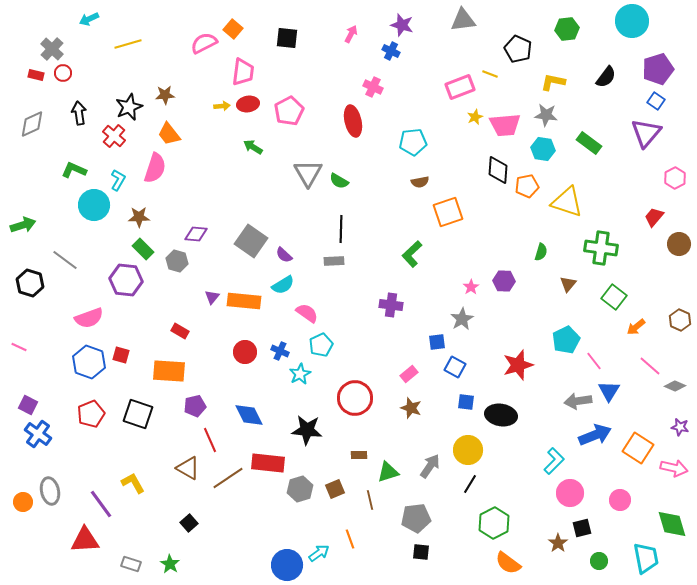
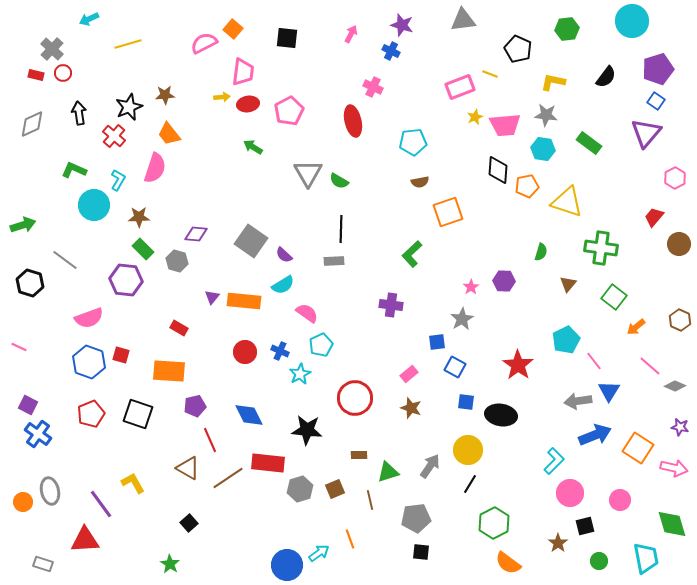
yellow arrow at (222, 106): moved 9 px up
red rectangle at (180, 331): moved 1 px left, 3 px up
red star at (518, 365): rotated 20 degrees counterclockwise
black square at (582, 528): moved 3 px right, 2 px up
gray rectangle at (131, 564): moved 88 px left
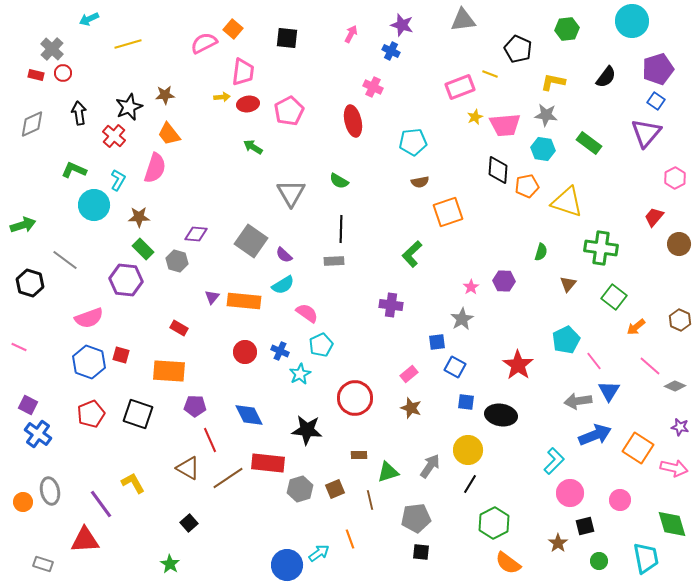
gray triangle at (308, 173): moved 17 px left, 20 px down
purple pentagon at (195, 406): rotated 15 degrees clockwise
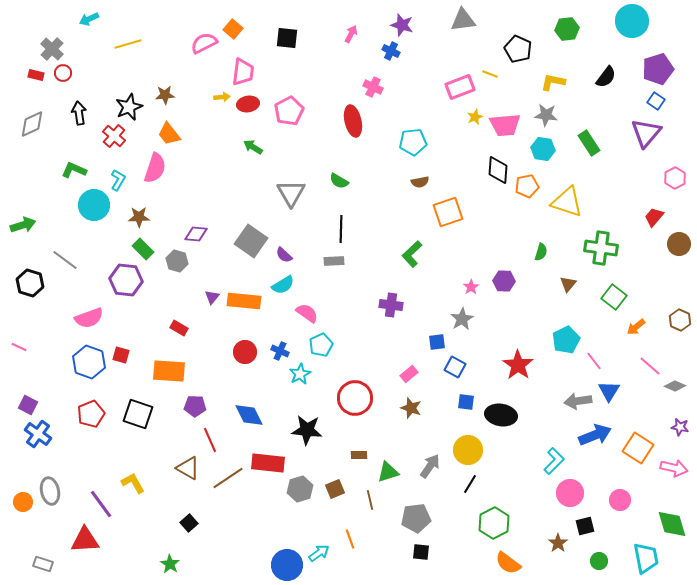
green rectangle at (589, 143): rotated 20 degrees clockwise
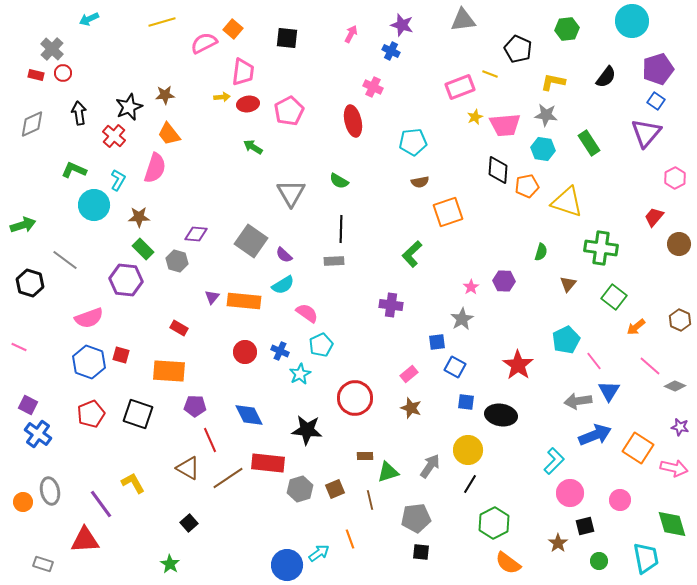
yellow line at (128, 44): moved 34 px right, 22 px up
brown rectangle at (359, 455): moved 6 px right, 1 px down
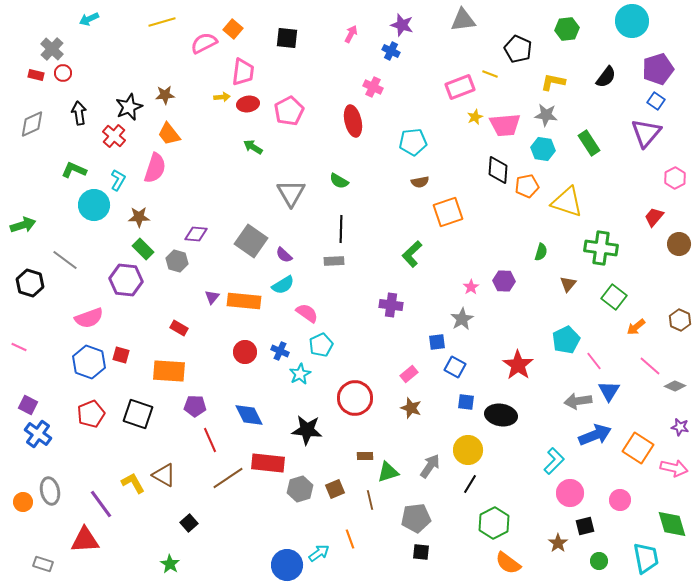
brown triangle at (188, 468): moved 24 px left, 7 px down
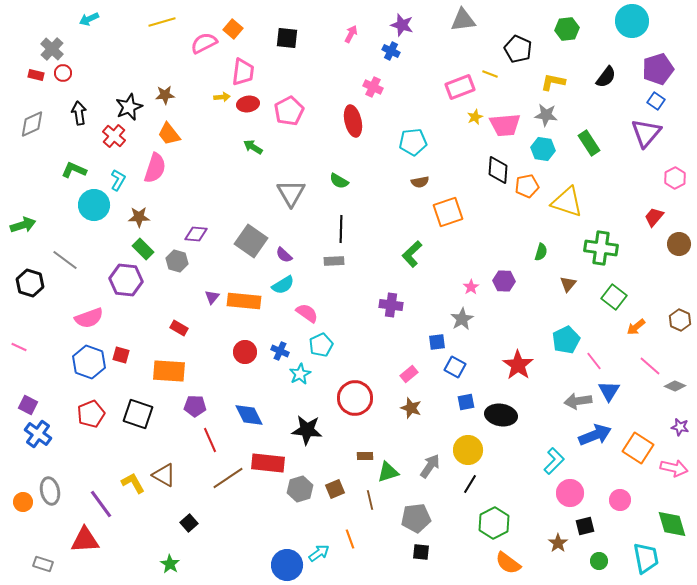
blue square at (466, 402): rotated 18 degrees counterclockwise
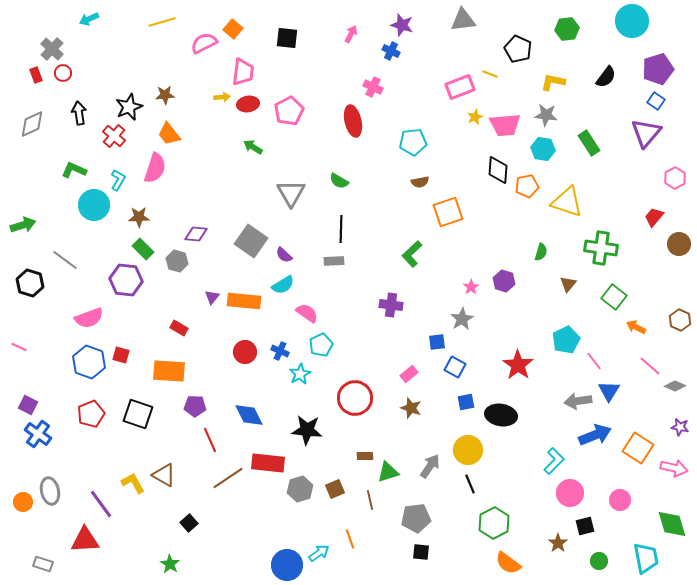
red rectangle at (36, 75): rotated 56 degrees clockwise
purple hexagon at (504, 281): rotated 15 degrees clockwise
orange arrow at (636, 327): rotated 66 degrees clockwise
black line at (470, 484): rotated 54 degrees counterclockwise
